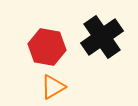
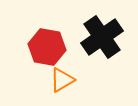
orange triangle: moved 9 px right, 7 px up
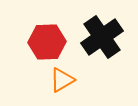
red hexagon: moved 5 px up; rotated 12 degrees counterclockwise
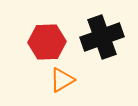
black cross: rotated 15 degrees clockwise
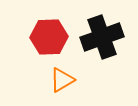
red hexagon: moved 2 px right, 5 px up
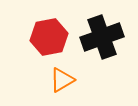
red hexagon: rotated 9 degrees counterclockwise
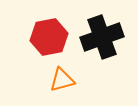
orange triangle: rotated 16 degrees clockwise
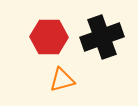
red hexagon: rotated 12 degrees clockwise
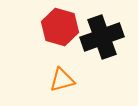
red hexagon: moved 11 px right, 10 px up; rotated 15 degrees clockwise
